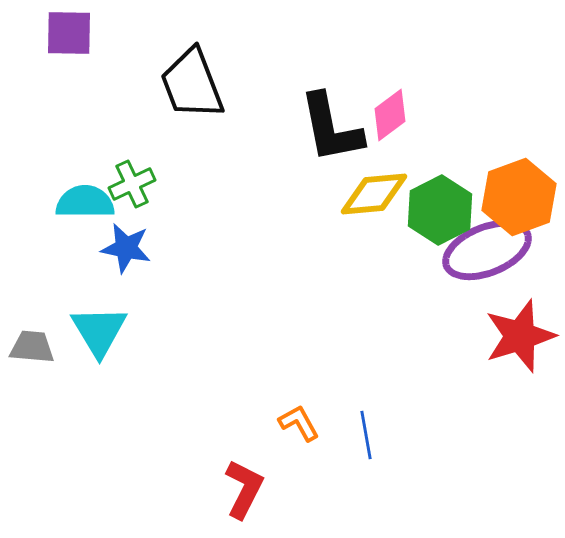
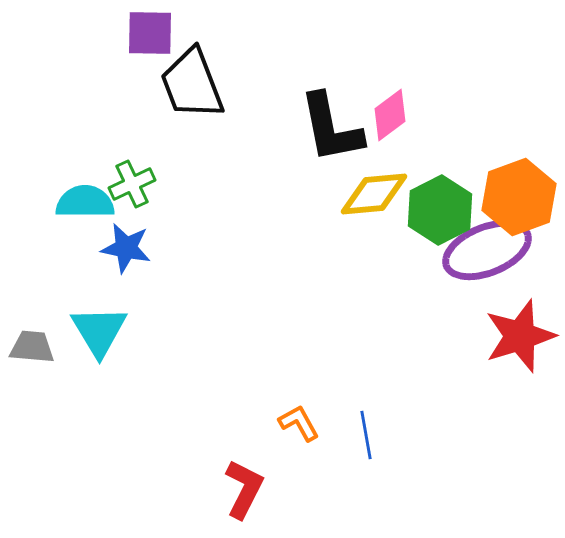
purple square: moved 81 px right
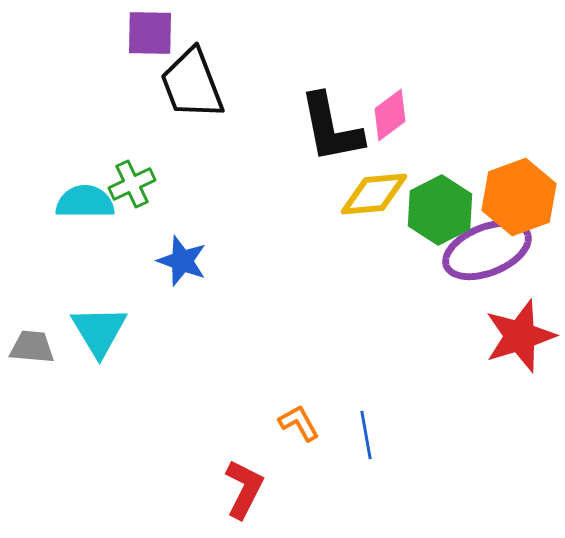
blue star: moved 56 px right, 13 px down; rotated 9 degrees clockwise
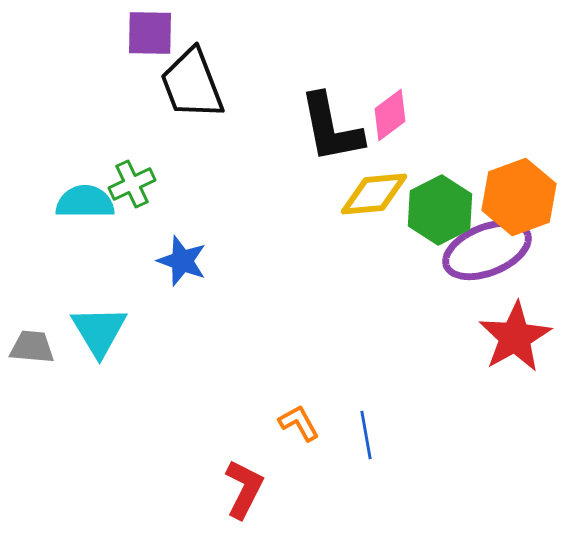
red star: moved 5 px left, 1 px down; rotated 12 degrees counterclockwise
